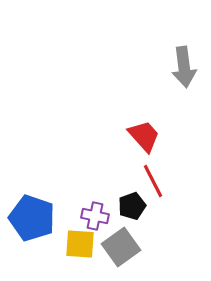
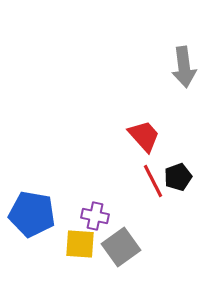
black pentagon: moved 46 px right, 29 px up
blue pentagon: moved 4 px up; rotated 9 degrees counterclockwise
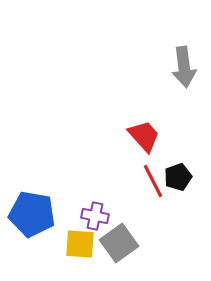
gray square: moved 2 px left, 4 px up
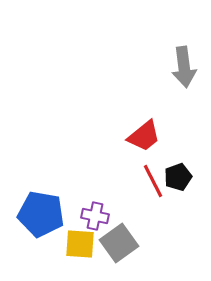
red trapezoid: rotated 93 degrees clockwise
blue pentagon: moved 9 px right
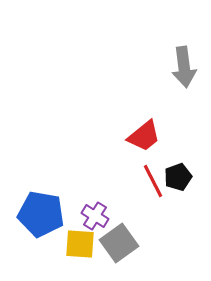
purple cross: rotated 20 degrees clockwise
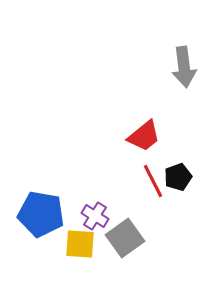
gray square: moved 6 px right, 5 px up
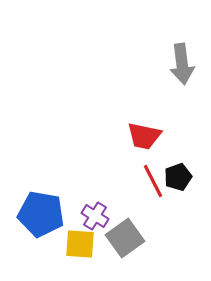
gray arrow: moved 2 px left, 3 px up
red trapezoid: rotated 51 degrees clockwise
